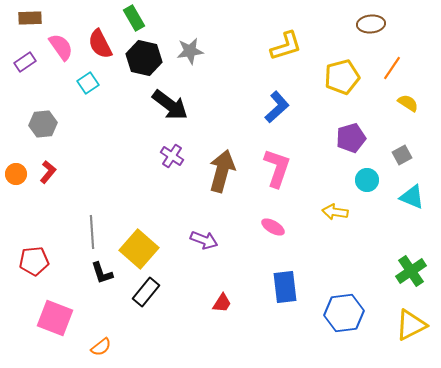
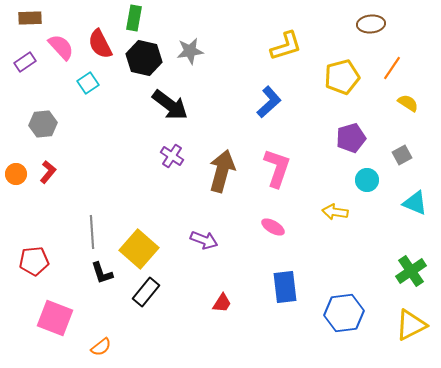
green rectangle: rotated 40 degrees clockwise
pink semicircle: rotated 8 degrees counterclockwise
blue L-shape: moved 8 px left, 5 px up
cyan triangle: moved 3 px right, 6 px down
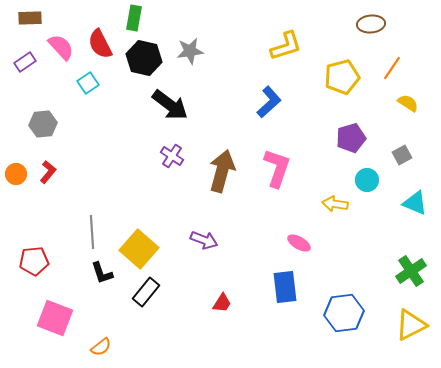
yellow arrow: moved 8 px up
pink ellipse: moved 26 px right, 16 px down
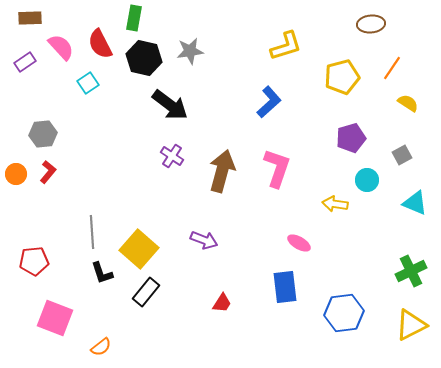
gray hexagon: moved 10 px down
green cross: rotated 8 degrees clockwise
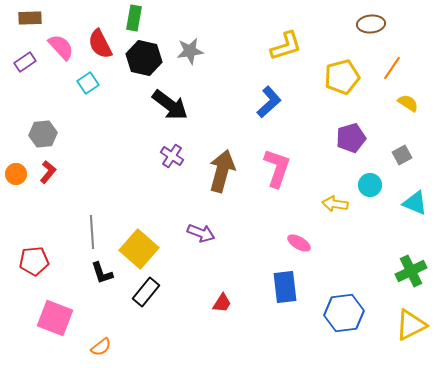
cyan circle: moved 3 px right, 5 px down
purple arrow: moved 3 px left, 7 px up
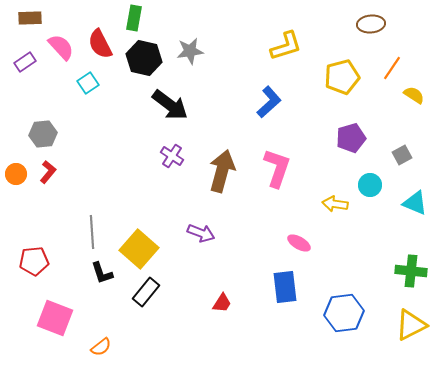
yellow semicircle: moved 6 px right, 8 px up
green cross: rotated 32 degrees clockwise
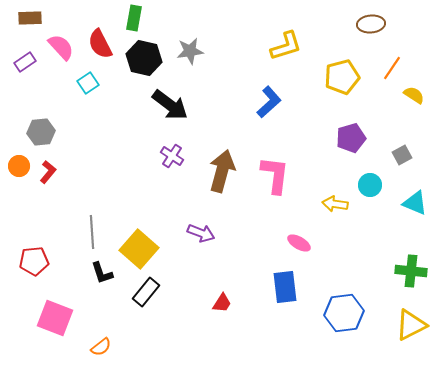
gray hexagon: moved 2 px left, 2 px up
pink L-shape: moved 2 px left, 7 px down; rotated 12 degrees counterclockwise
orange circle: moved 3 px right, 8 px up
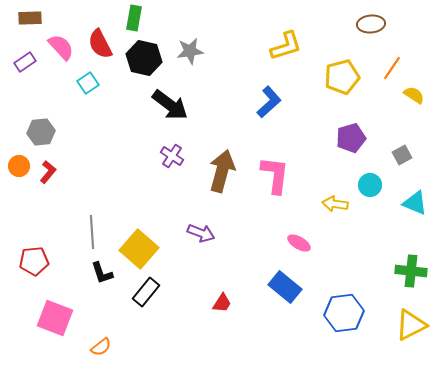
blue rectangle: rotated 44 degrees counterclockwise
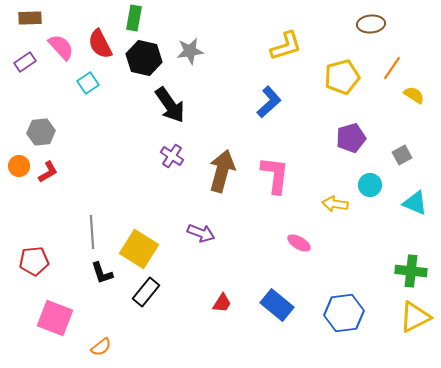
black arrow: rotated 18 degrees clockwise
red L-shape: rotated 20 degrees clockwise
yellow square: rotated 9 degrees counterclockwise
blue rectangle: moved 8 px left, 18 px down
yellow triangle: moved 4 px right, 8 px up
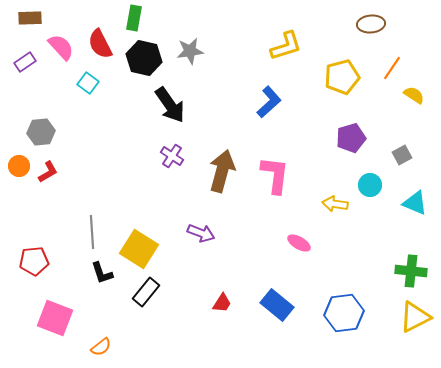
cyan square: rotated 20 degrees counterclockwise
